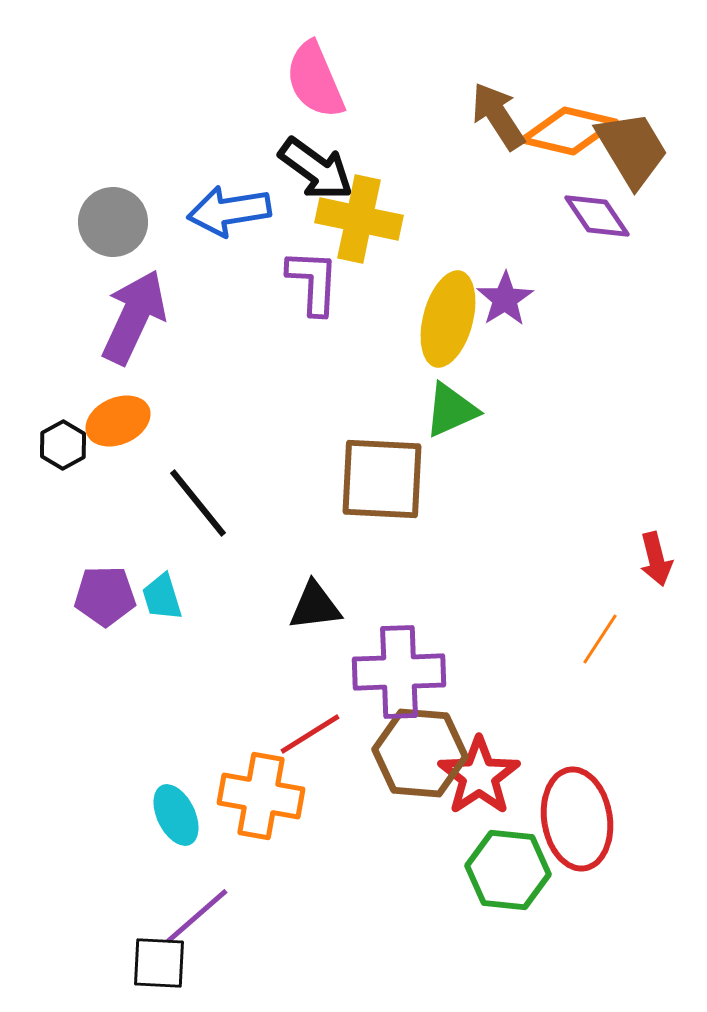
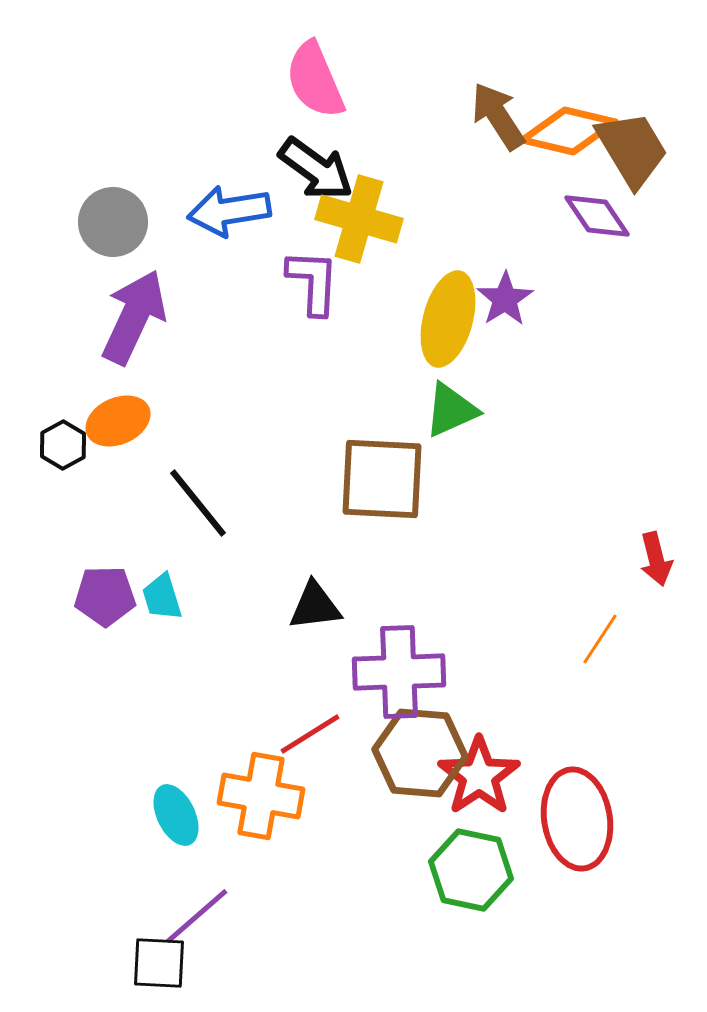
yellow cross: rotated 4 degrees clockwise
green hexagon: moved 37 px left; rotated 6 degrees clockwise
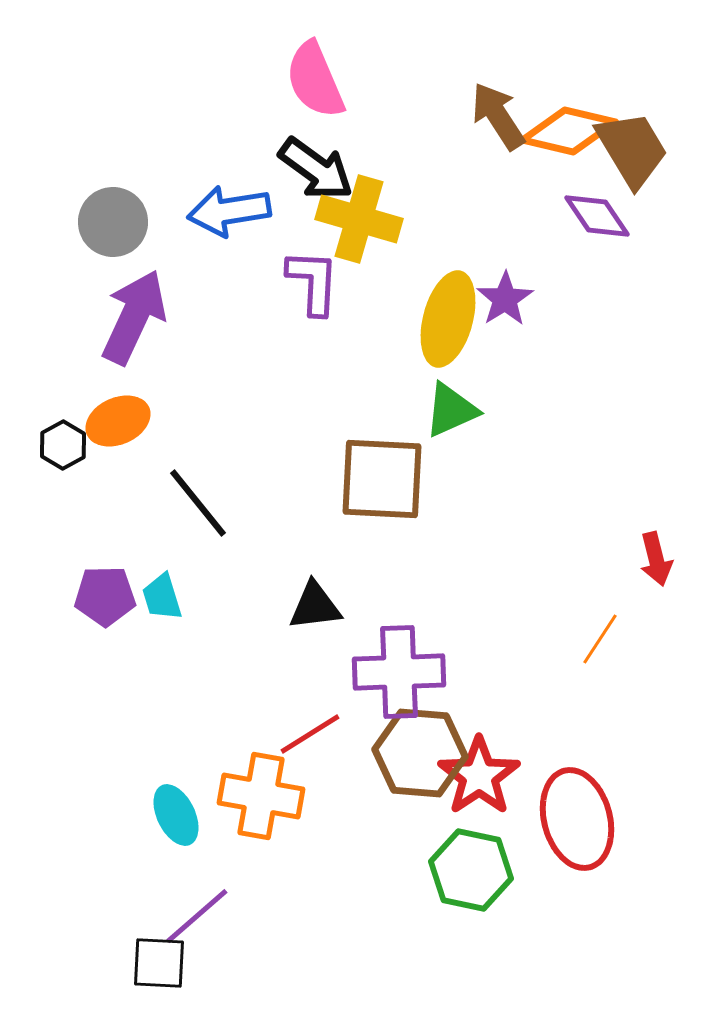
red ellipse: rotated 6 degrees counterclockwise
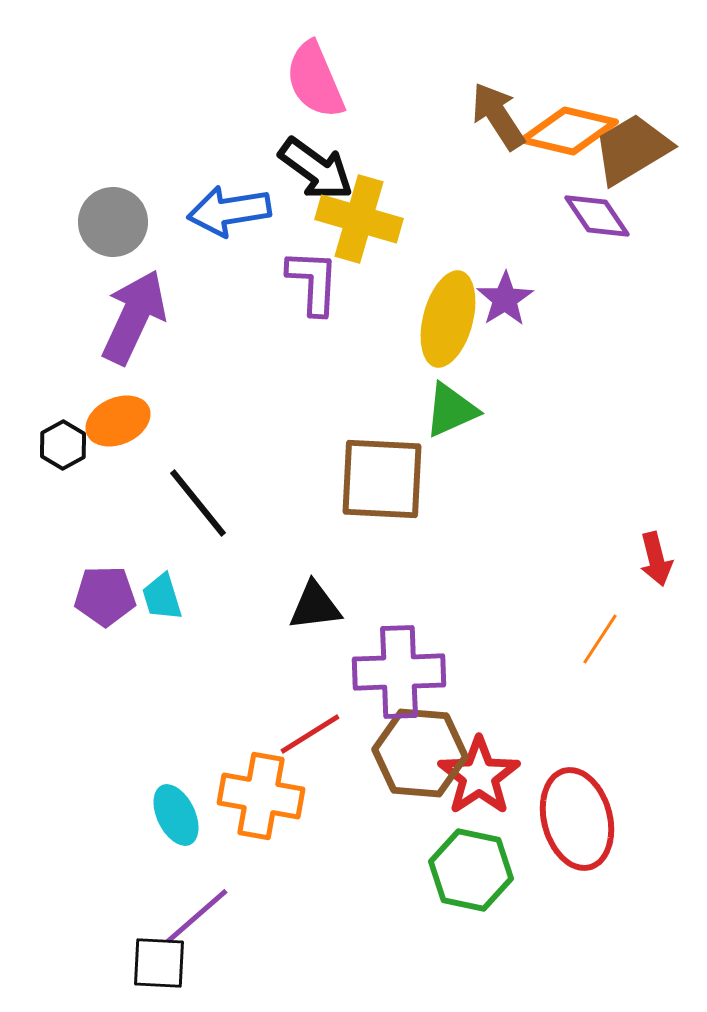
brown trapezoid: rotated 90 degrees counterclockwise
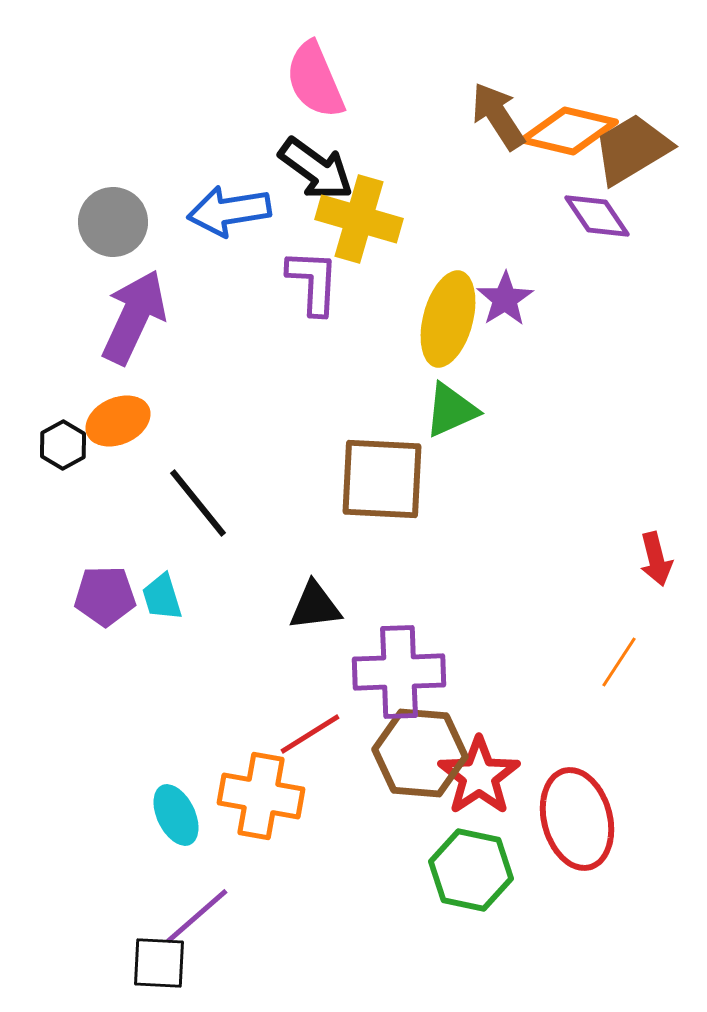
orange line: moved 19 px right, 23 px down
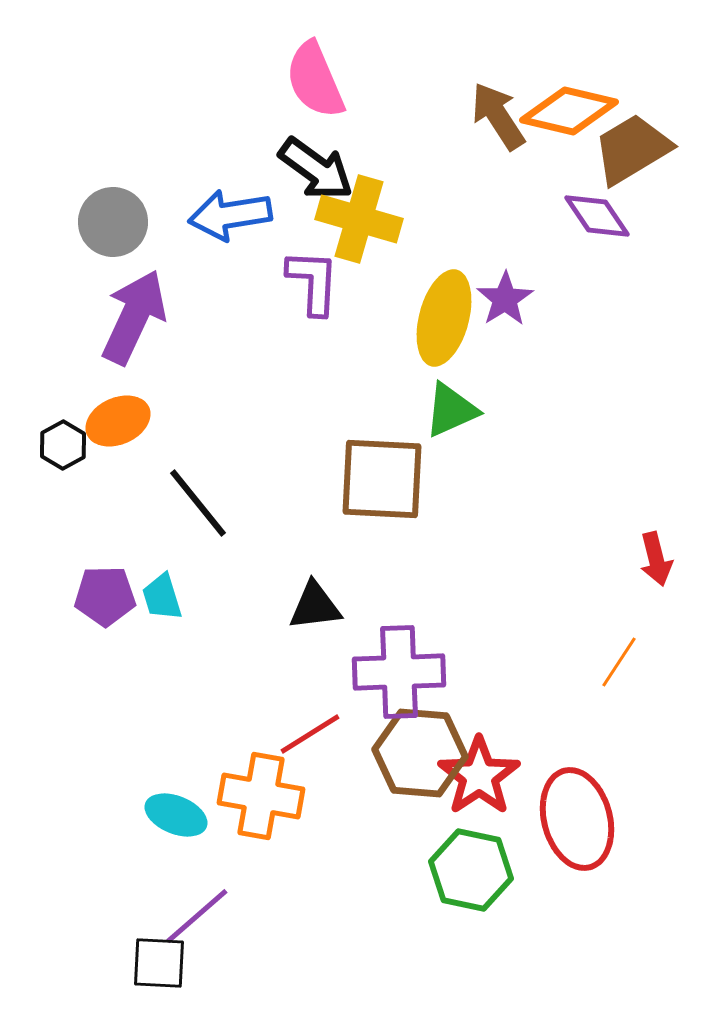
orange diamond: moved 20 px up
blue arrow: moved 1 px right, 4 px down
yellow ellipse: moved 4 px left, 1 px up
cyan ellipse: rotated 42 degrees counterclockwise
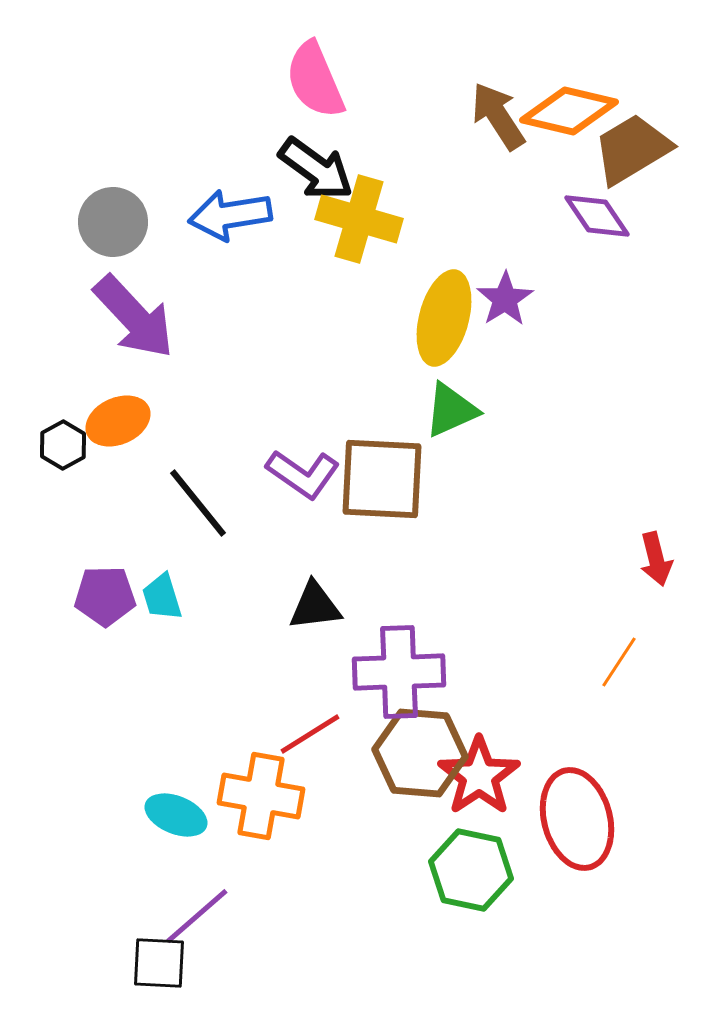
purple L-shape: moved 10 px left, 192 px down; rotated 122 degrees clockwise
purple arrow: rotated 112 degrees clockwise
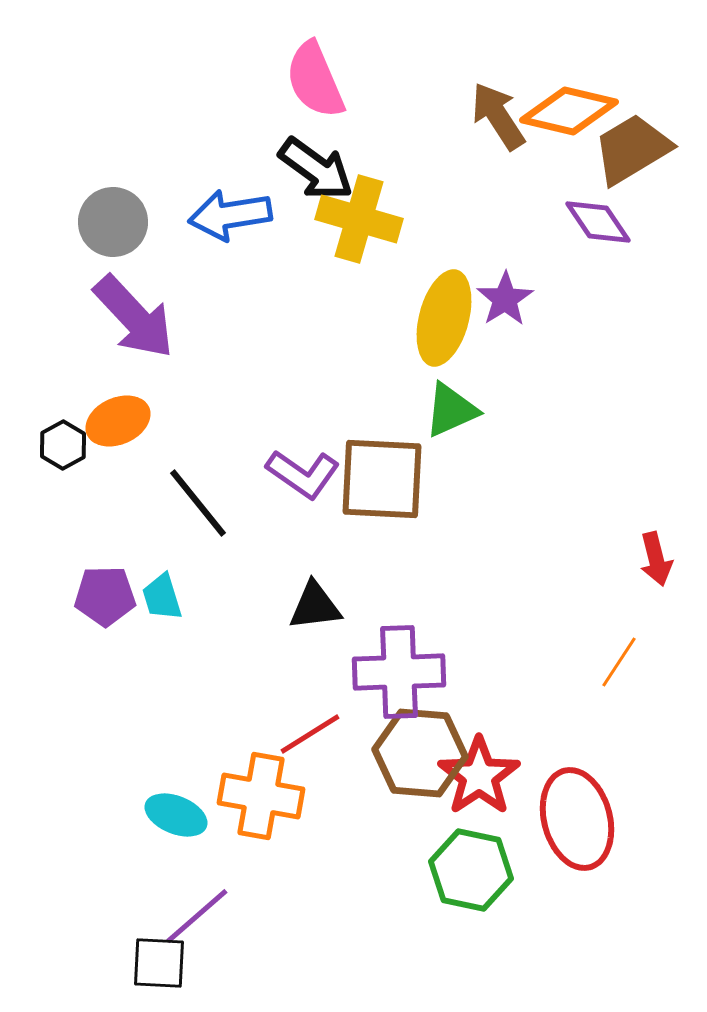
purple diamond: moved 1 px right, 6 px down
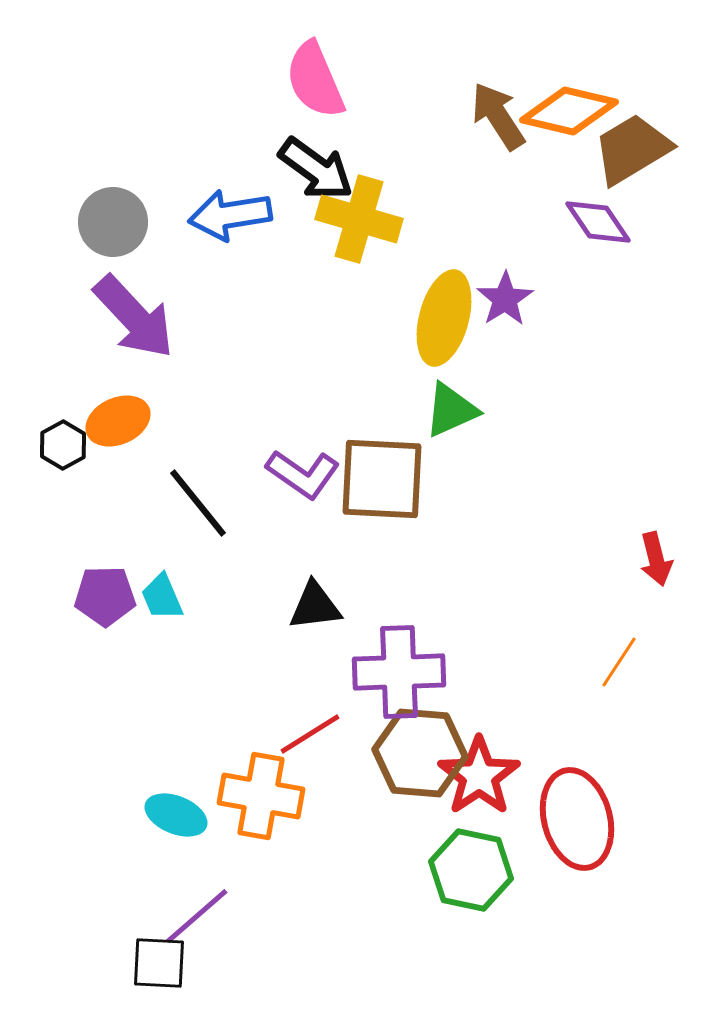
cyan trapezoid: rotated 6 degrees counterclockwise
